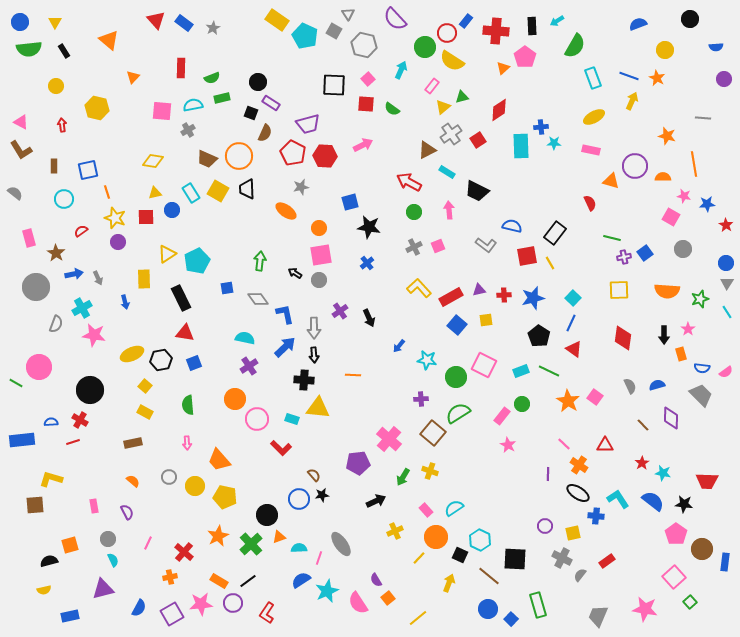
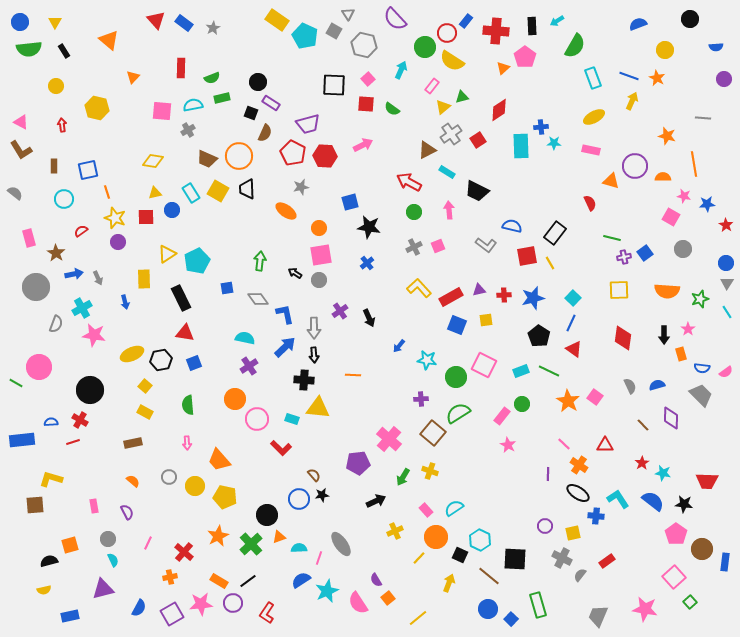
blue square at (457, 325): rotated 18 degrees counterclockwise
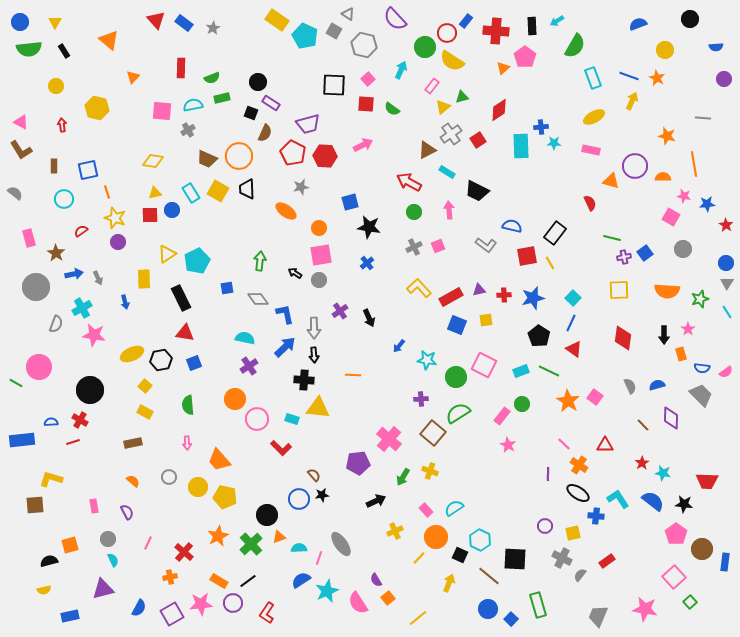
gray triangle at (348, 14): rotated 24 degrees counterclockwise
red square at (146, 217): moved 4 px right, 2 px up
yellow circle at (195, 486): moved 3 px right, 1 px down
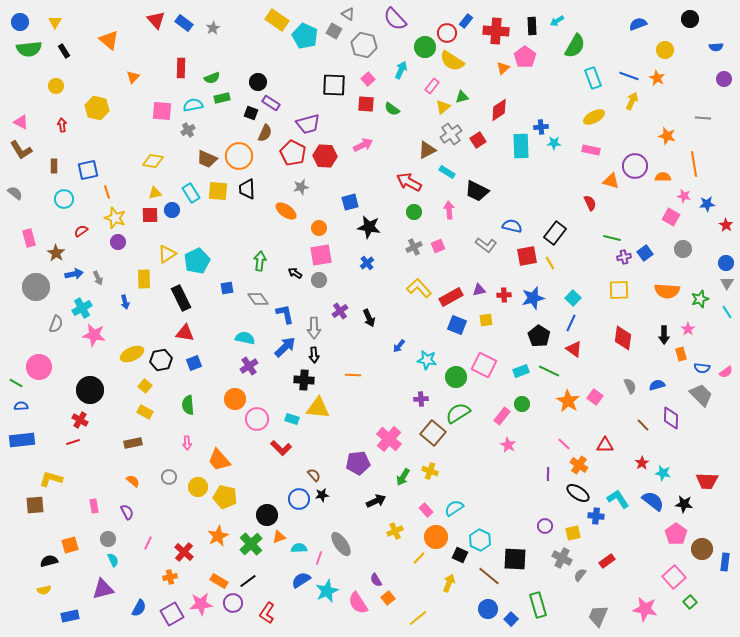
yellow square at (218, 191): rotated 25 degrees counterclockwise
blue semicircle at (51, 422): moved 30 px left, 16 px up
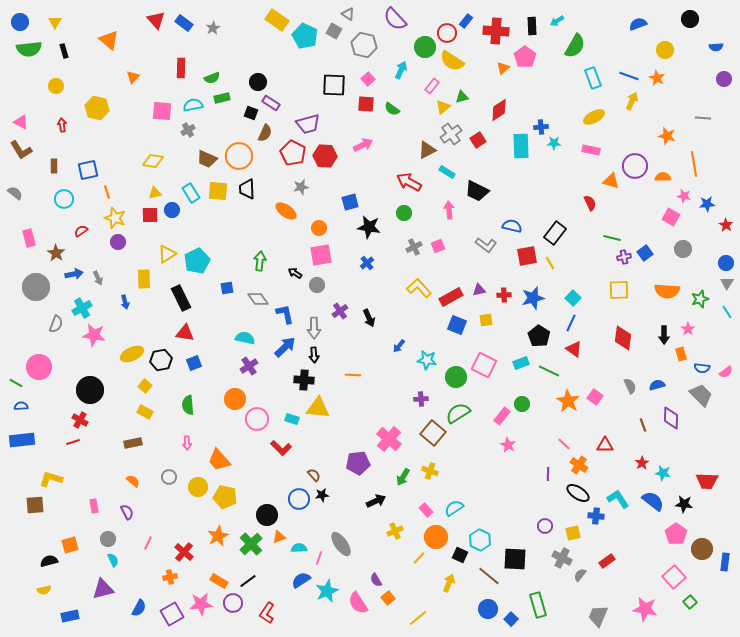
black rectangle at (64, 51): rotated 16 degrees clockwise
green circle at (414, 212): moved 10 px left, 1 px down
gray circle at (319, 280): moved 2 px left, 5 px down
cyan rectangle at (521, 371): moved 8 px up
brown line at (643, 425): rotated 24 degrees clockwise
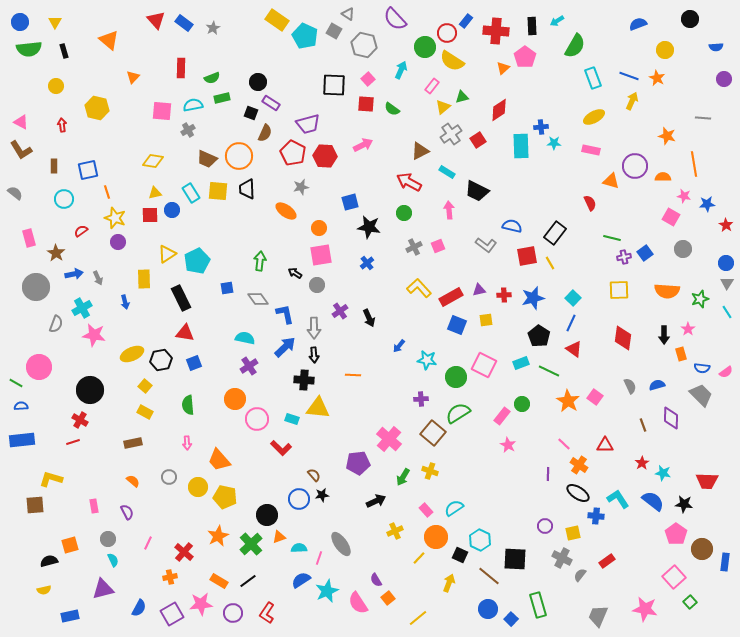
brown triangle at (427, 150): moved 7 px left, 1 px down
purple circle at (233, 603): moved 10 px down
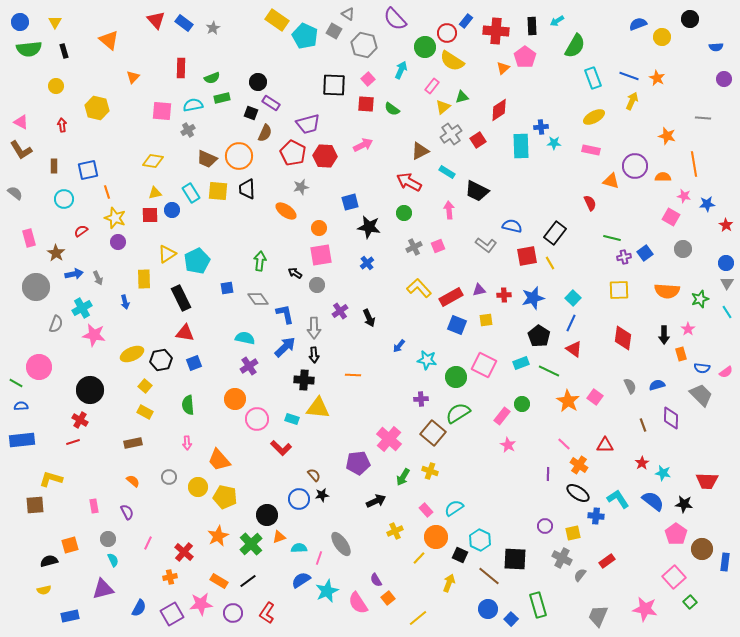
yellow circle at (665, 50): moved 3 px left, 13 px up
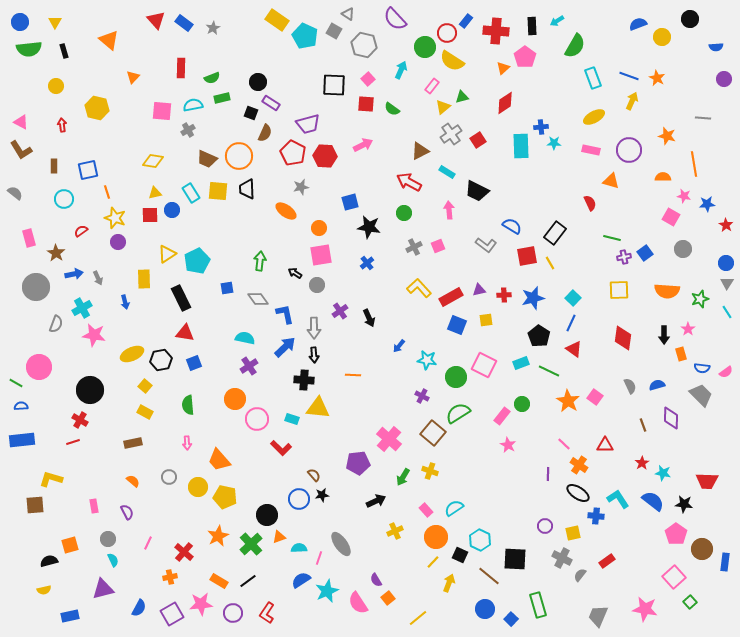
red diamond at (499, 110): moved 6 px right, 7 px up
purple circle at (635, 166): moved 6 px left, 16 px up
blue semicircle at (512, 226): rotated 18 degrees clockwise
purple cross at (421, 399): moved 1 px right, 3 px up; rotated 32 degrees clockwise
yellow line at (419, 558): moved 14 px right, 4 px down
blue circle at (488, 609): moved 3 px left
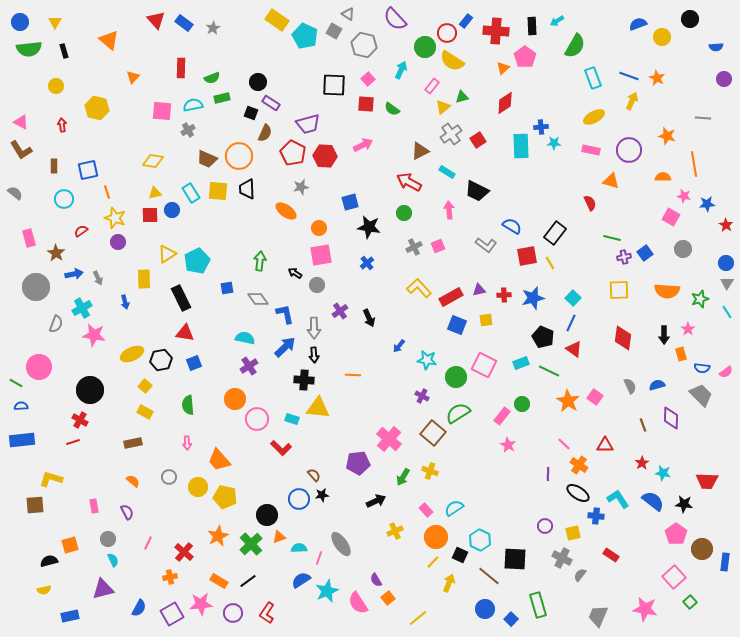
black pentagon at (539, 336): moved 4 px right, 1 px down; rotated 10 degrees counterclockwise
red rectangle at (607, 561): moved 4 px right, 6 px up; rotated 70 degrees clockwise
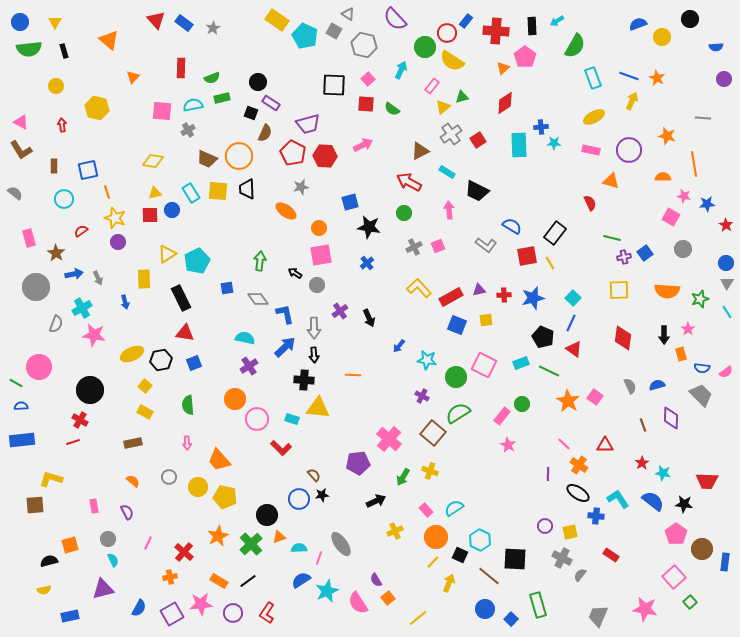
cyan rectangle at (521, 146): moved 2 px left, 1 px up
yellow square at (573, 533): moved 3 px left, 1 px up
